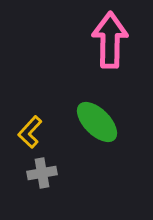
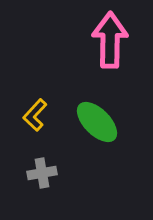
yellow L-shape: moved 5 px right, 17 px up
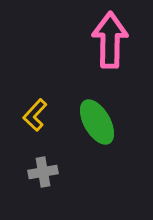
green ellipse: rotated 15 degrees clockwise
gray cross: moved 1 px right, 1 px up
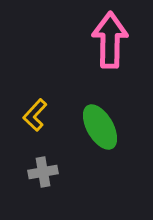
green ellipse: moved 3 px right, 5 px down
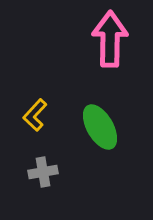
pink arrow: moved 1 px up
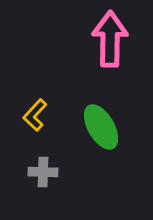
green ellipse: moved 1 px right
gray cross: rotated 12 degrees clockwise
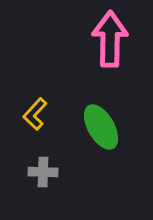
yellow L-shape: moved 1 px up
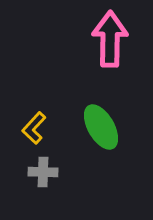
yellow L-shape: moved 1 px left, 14 px down
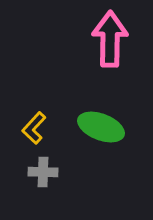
green ellipse: rotated 39 degrees counterclockwise
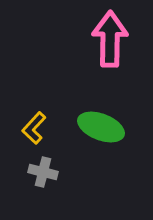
gray cross: rotated 12 degrees clockwise
